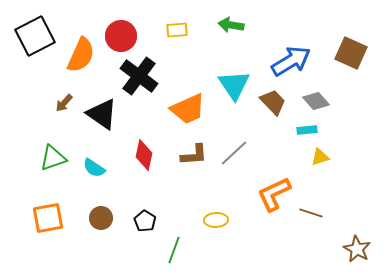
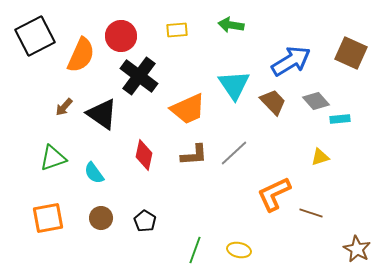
brown arrow: moved 4 px down
cyan rectangle: moved 33 px right, 11 px up
cyan semicircle: moved 5 px down; rotated 20 degrees clockwise
yellow ellipse: moved 23 px right, 30 px down; rotated 15 degrees clockwise
green line: moved 21 px right
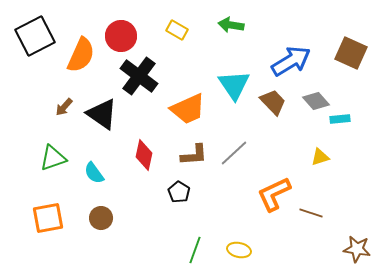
yellow rectangle: rotated 35 degrees clockwise
black pentagon: moved 34 px right, 29 px up
brown star: rotated 20 degrees counterclockwise
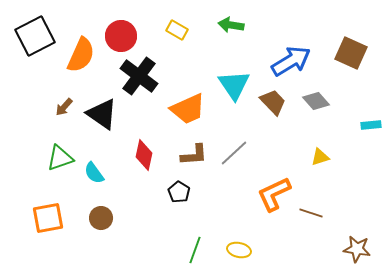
cyan rectangle: moved 31 px right, 6 px down
green triangle: moved 7 px right
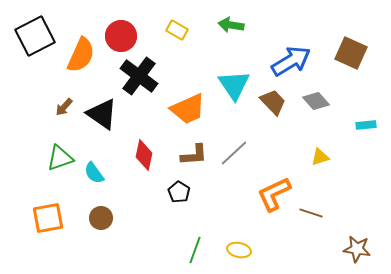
cyan rectangle: moved 5 px left
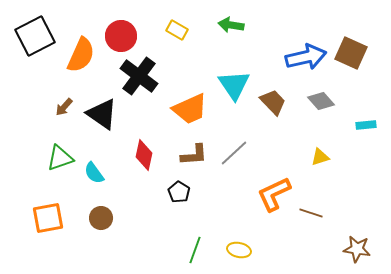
blue arrow: moved 15 px right, 4 px up; rotated 18 degrees clockwise
gray diamond: moved 5 px right
orange trapezoid: moved 2 px right
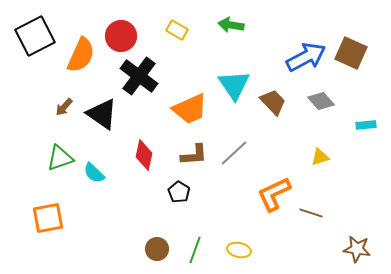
blue arrow: rotated 15 degrees counterclockwise
cyan semicircle: rotated 10 degrees counterclockwise
brown circle: moved 56 px right, 31 px down
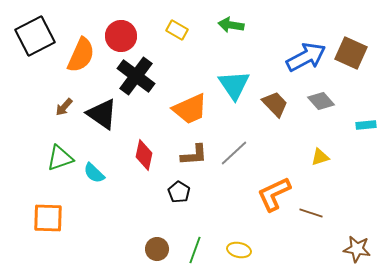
black cross: moved 3 px left
brown trapezoid: moved 2 px right, 2 px down
orange square: rotated 12 degrees clockwise
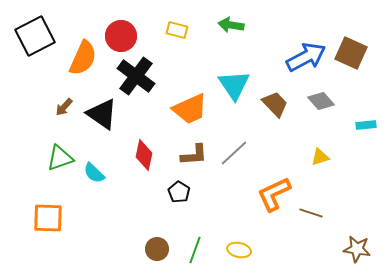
yellow rectangle: rotated 15 degrees counterclockwise
orange semicircle: moved 2 px right, 3 px down
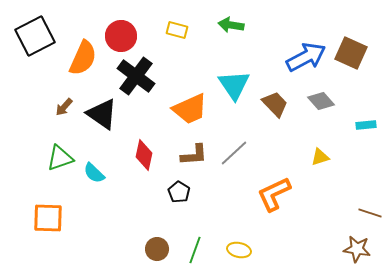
brown line: moved 59 px right
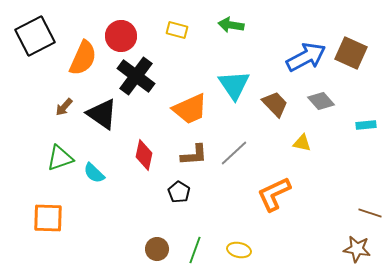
yellow triangle: moved 18 px left, 14 px up; rotated 30 degrees clockwise
